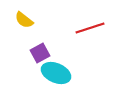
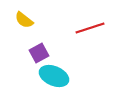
purple square: moved 1 px left
cyan ellipse: moved 2 px left, 3 px down
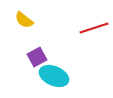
red line: moved 4 px right
purple square: moved 2 px left, 4 px down
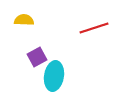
yellow semicircle: rotated 144 degrees clockwise
cyan ellipse: rotated 76 degrees clockwise
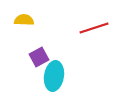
purple square: moved 2 px right
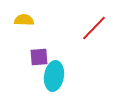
red line: rotated 28 degrees counterclockwise
purple square: rotated 24 degrees clockwise
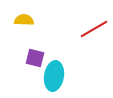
red line: moved 1 px down; rotated 16 degrees clockwise
purple square: moved 4 px left, 1 px down; rotated 18 degrees clockwise
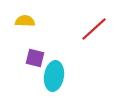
yellow semicircle: moved 1 px right, 1 px down
red line: rotated 12 degrees counterclockwise
